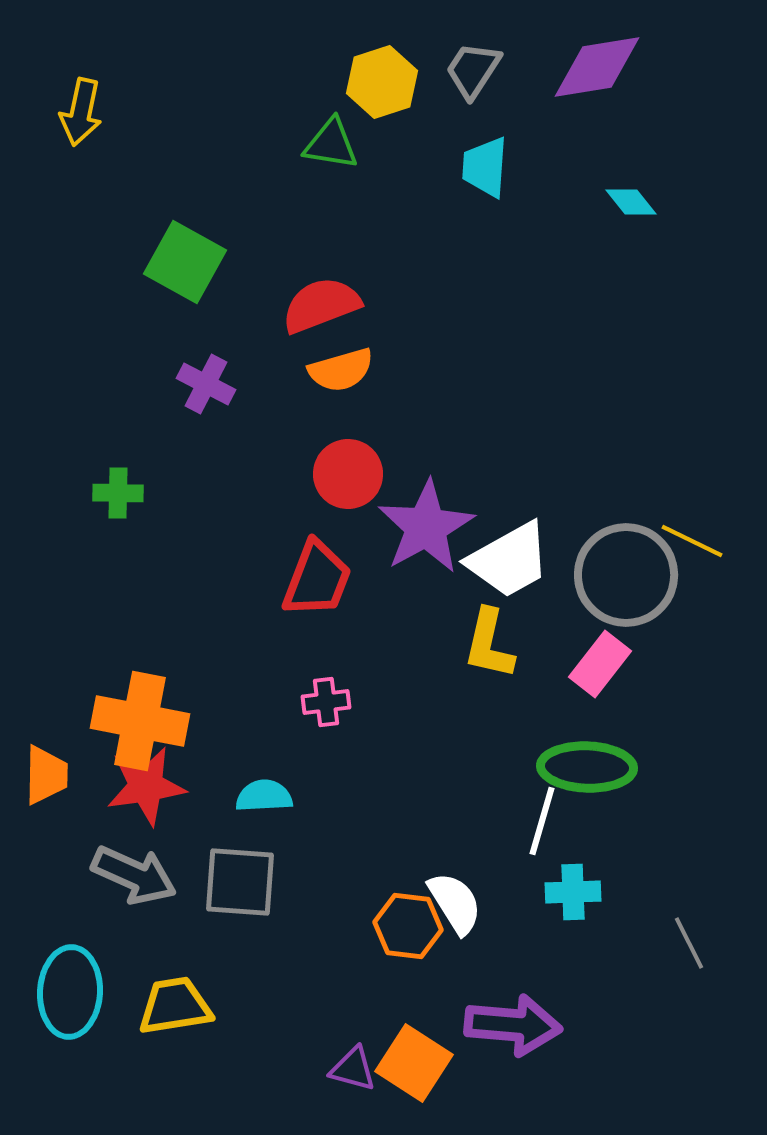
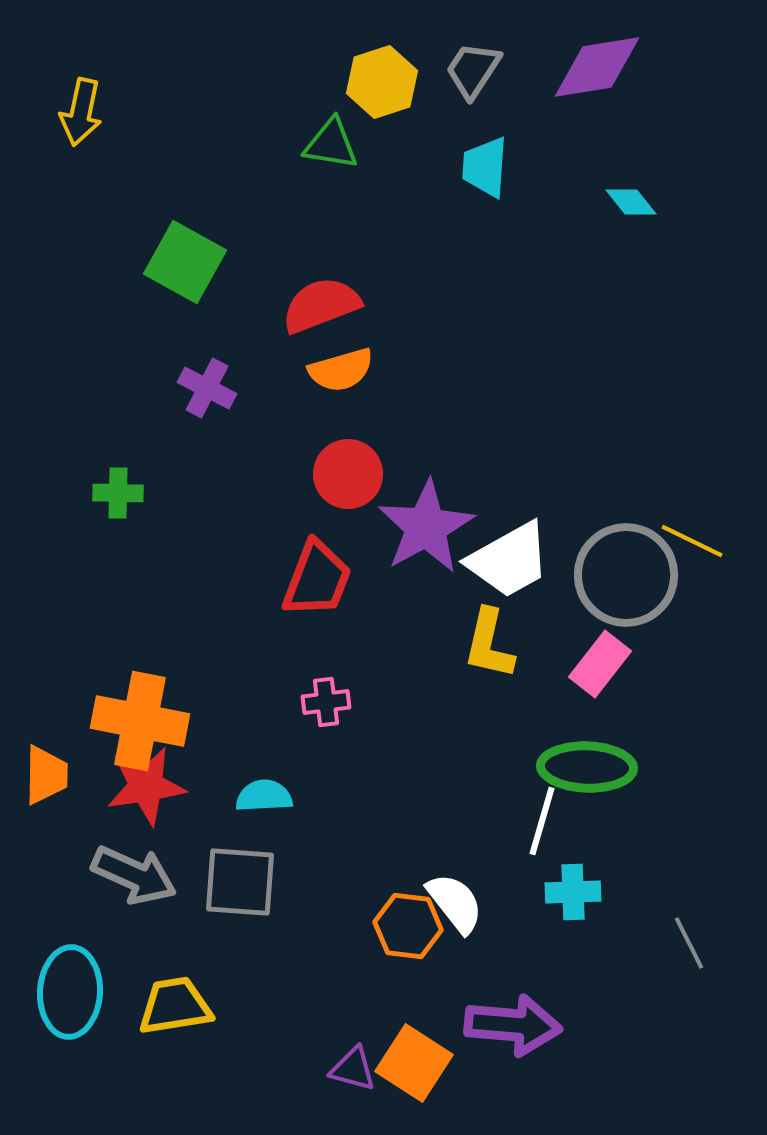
purple cross: moved 1 px right, 4 px down
white semicircle: rotated 6 degrees counterclockwise
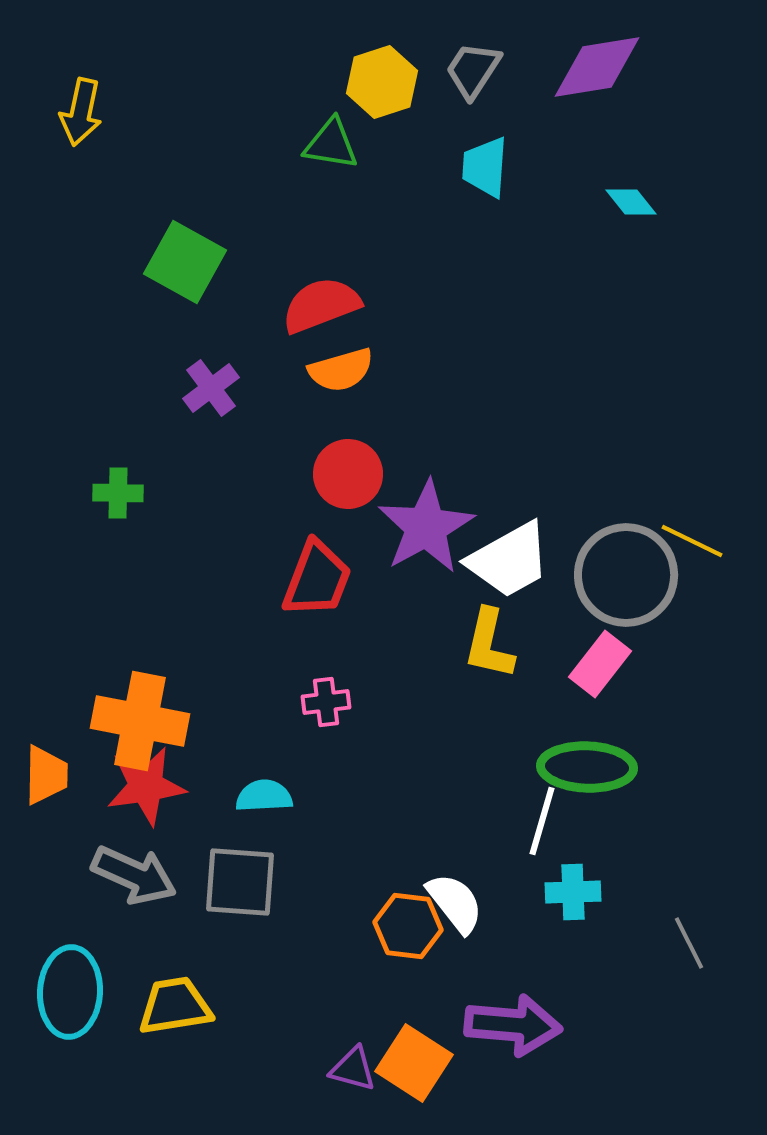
purple cross: moved 4 px right; rotated 26 degrees clockwise
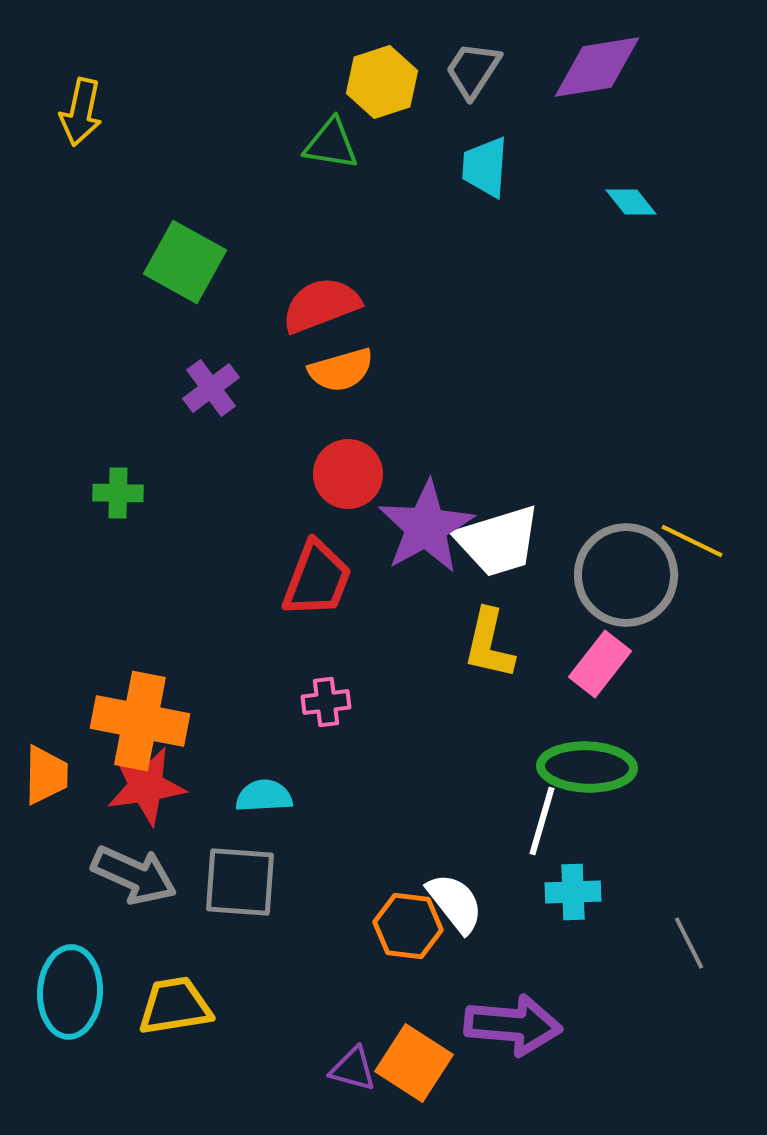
white trapezoid: moved 11 px left, 19 px up; rotated 12 degrees clockwise
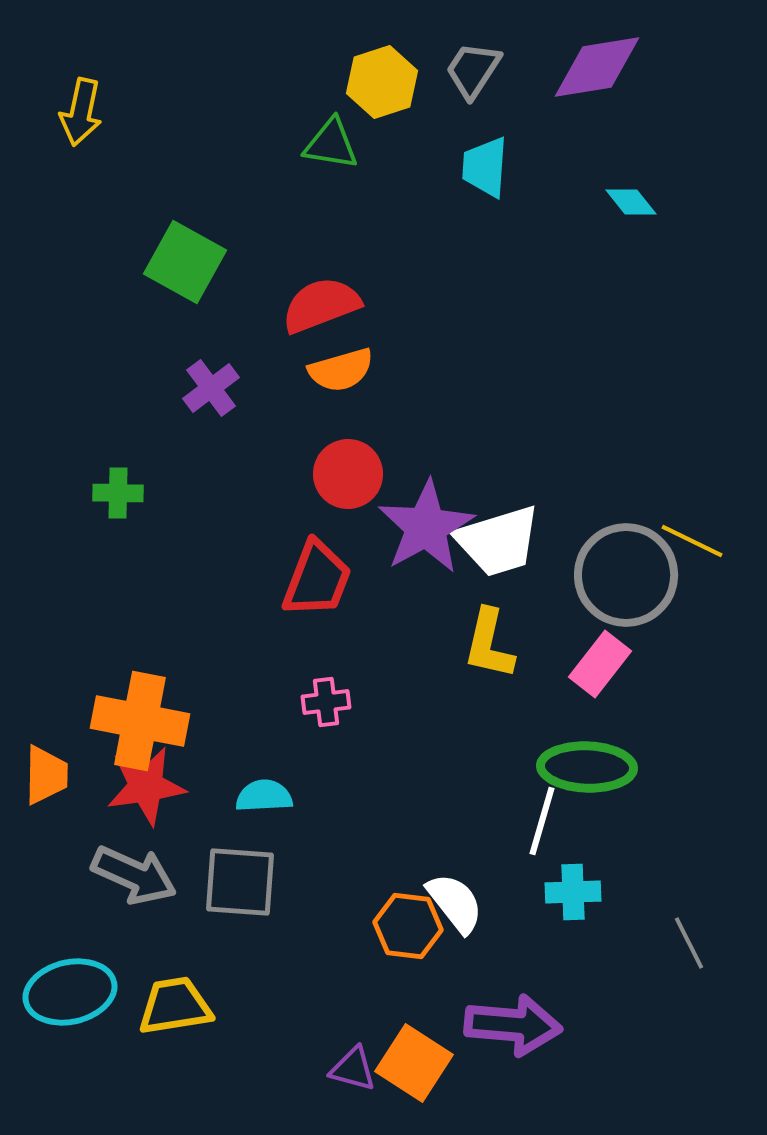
cyan ellipse: rotated 74 degrees clockwise
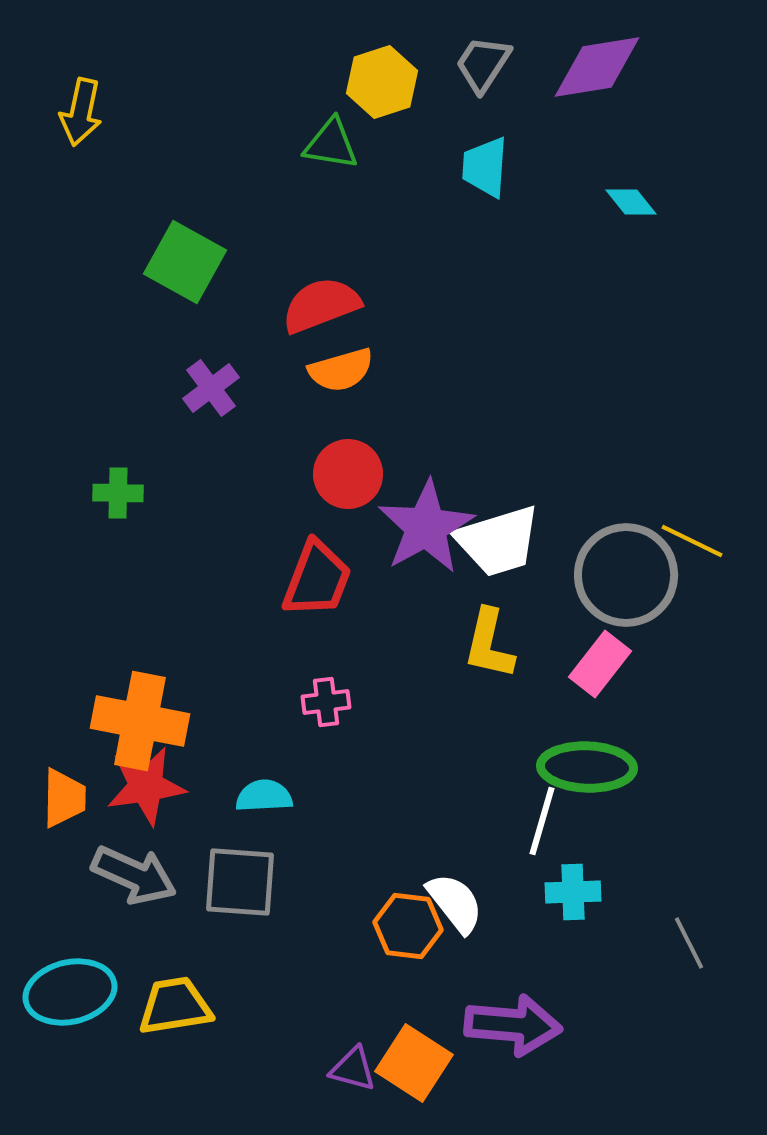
gray trapezoid: moved 10 px right, 6 px up
orange trapezoid: moved 18 px right, 23 px down
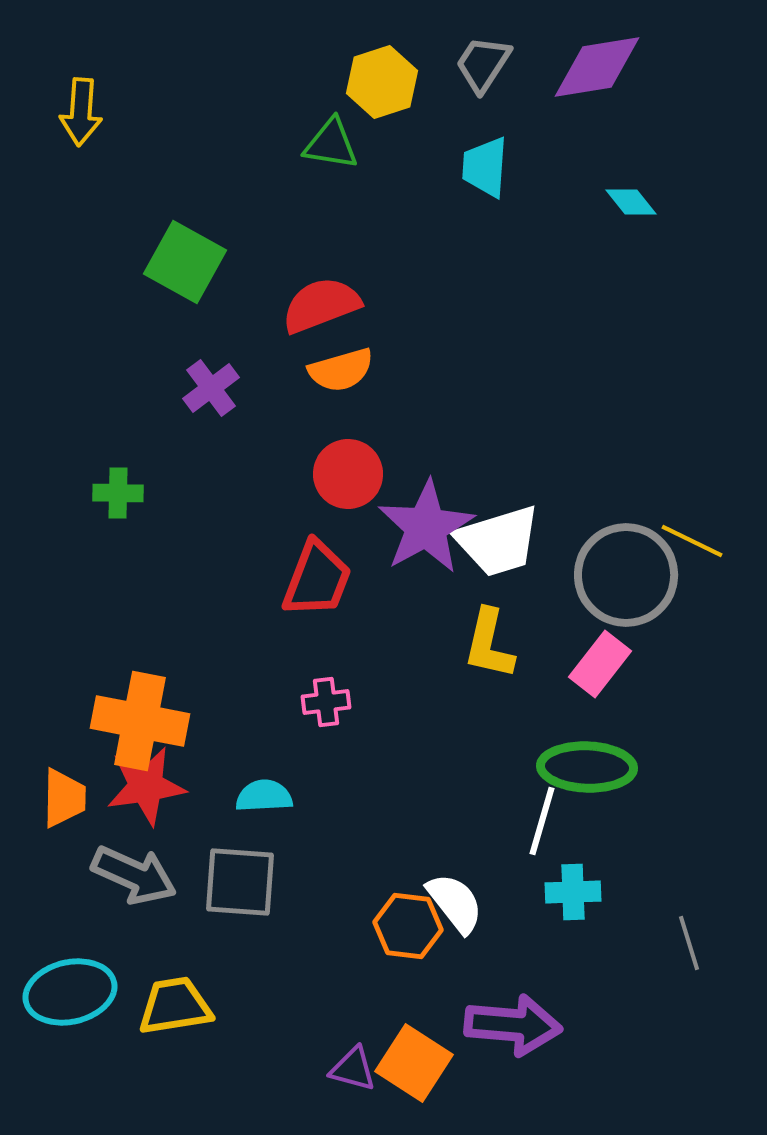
yellow arrow: rotated 8 degrees counterclockwise
gray line: rotated 10 degrees clockwise
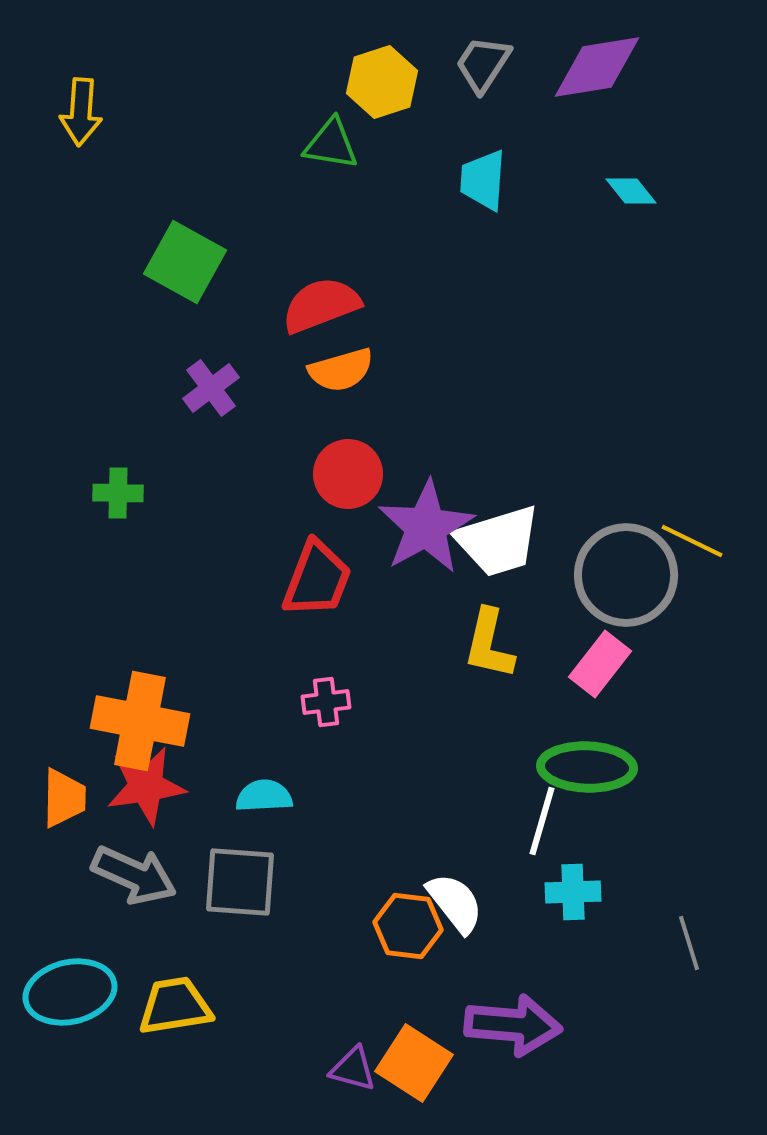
cyan trapezoid: moved 2 px left, 13 px down
cyan diamond: moved 11 px up
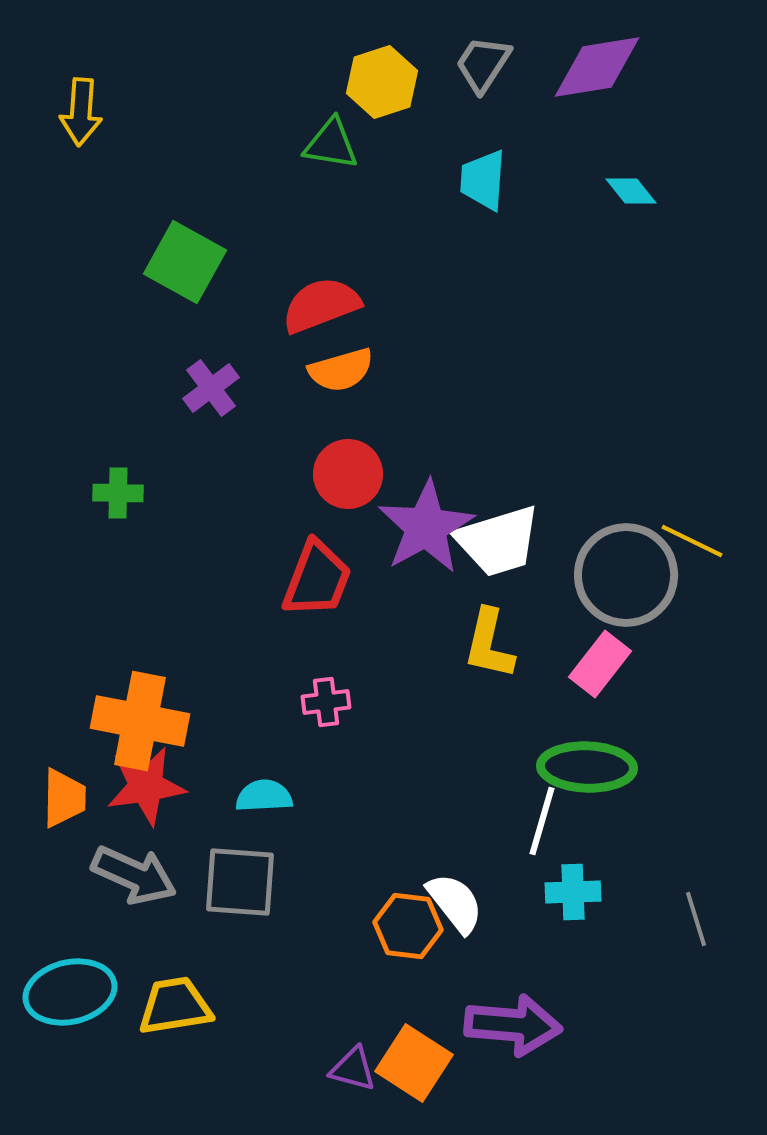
gray line: moved 7 px right, 24 px up
